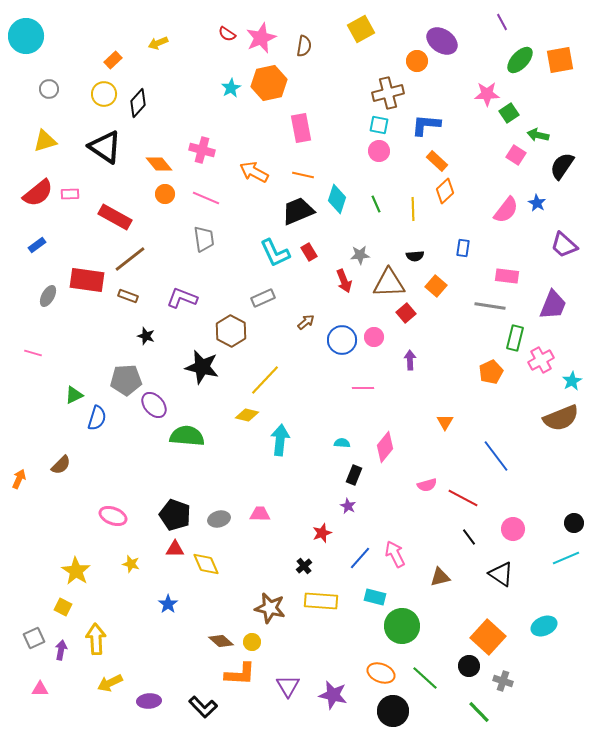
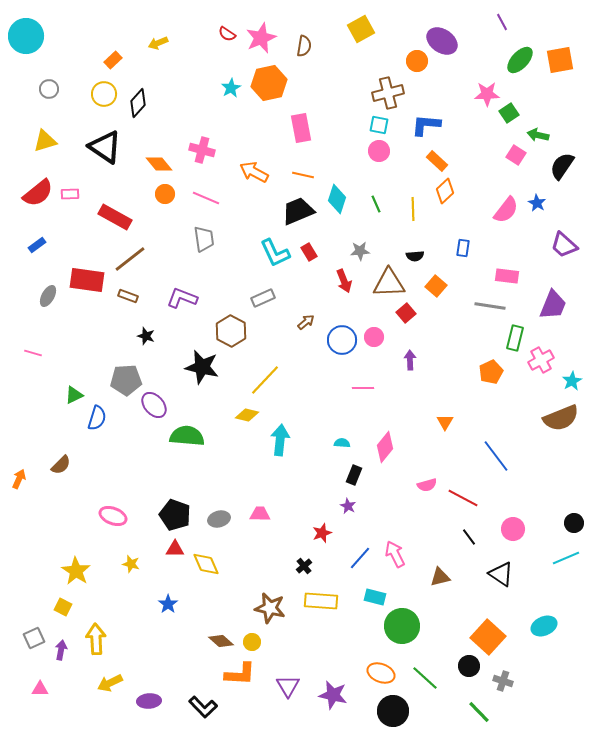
gray star at (360, 255): moved 4 px up
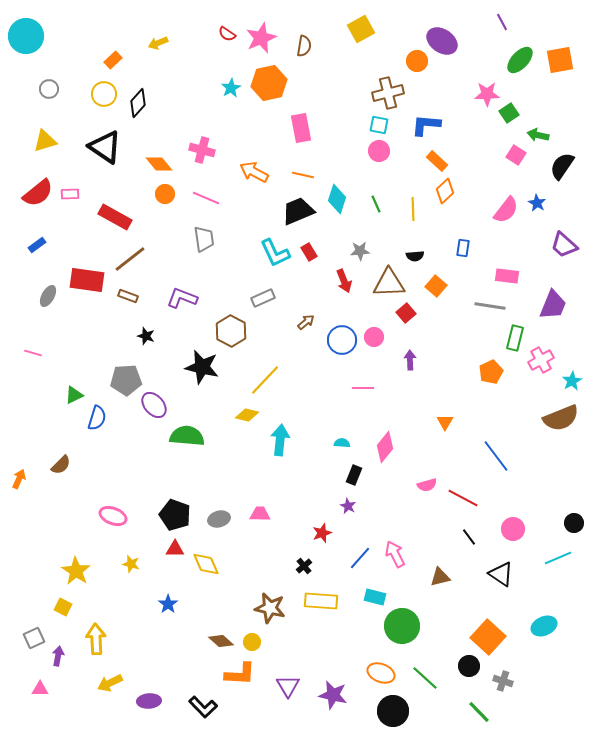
cyan line at (566, 558): moved 8 px left
purple arrow at (61, 650): moved 3 px left, 6 px down
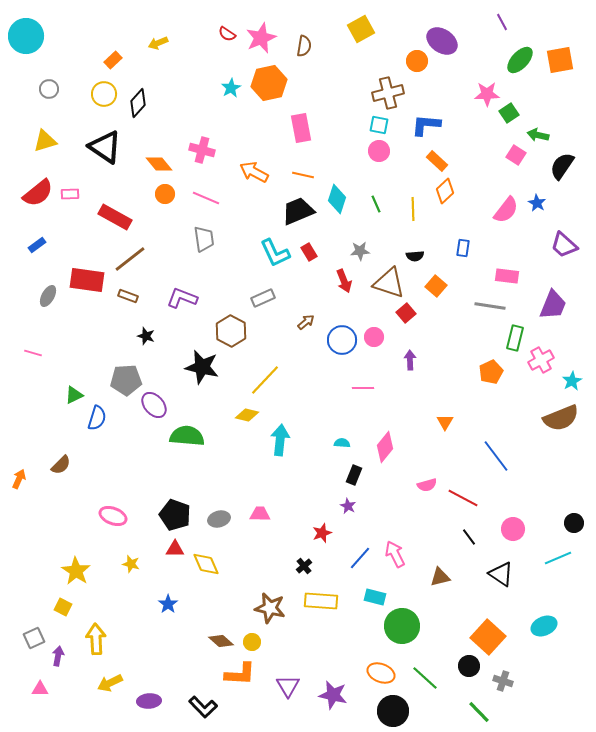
brown triangle at (389, 283): rotated 20 degrees clockwise
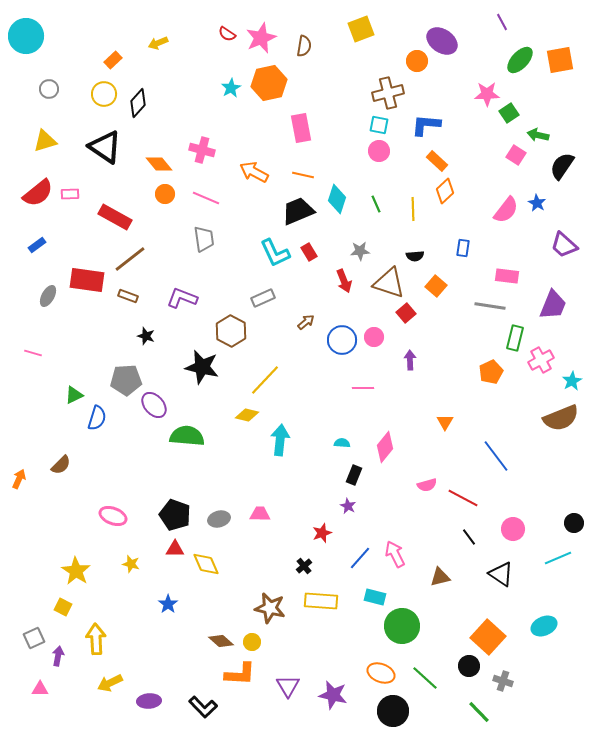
yellow square at (361, 29): rotated 8 degrees clockwise
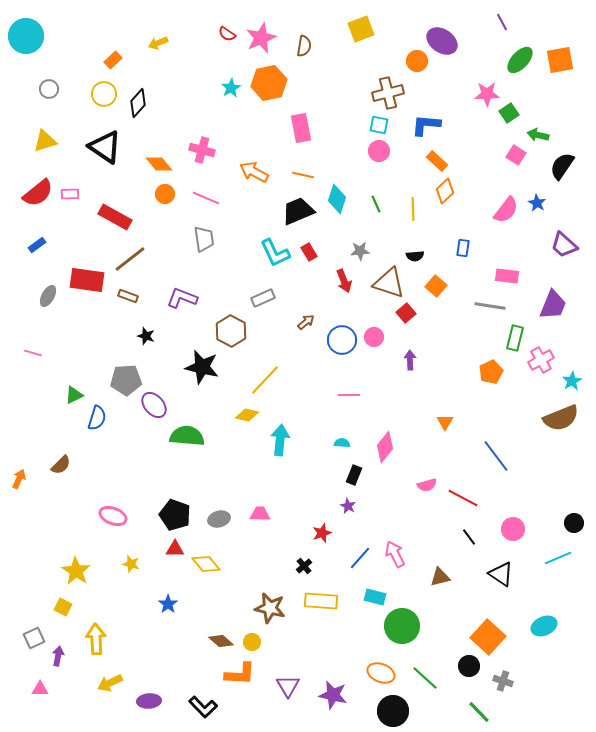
pink line at (363, 388): moved 14 px left, 7 px down
yellow diamond at (206, 564): rotated 16 degrees counterclockwise
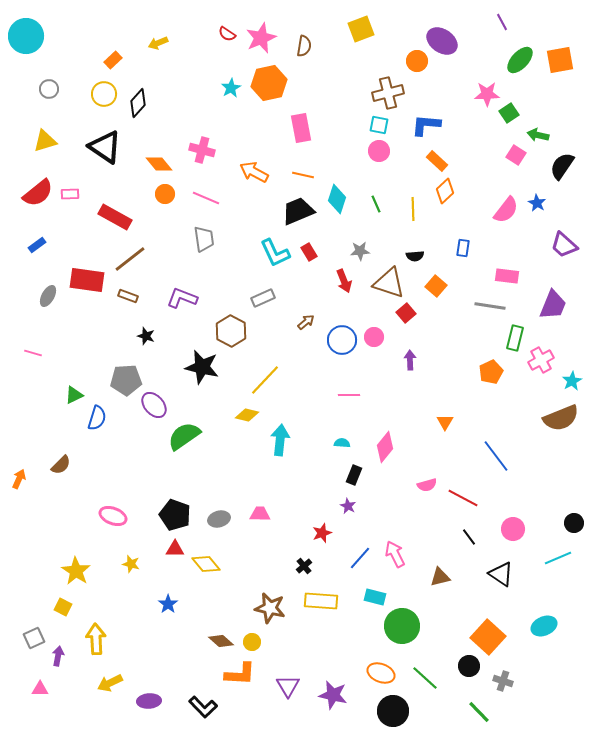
green semicircle at (187, 436): moved 3 px left; rotated 40 degrees counterclockwise
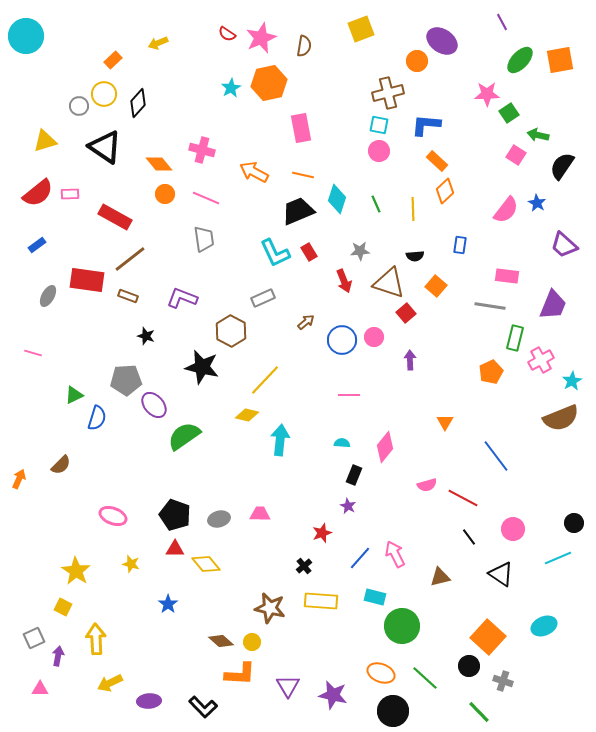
gray circle at (49, 89): moved 30 px right, 17 px down
blue rectangle at (463, 248): moved 3 px left, 3 px up
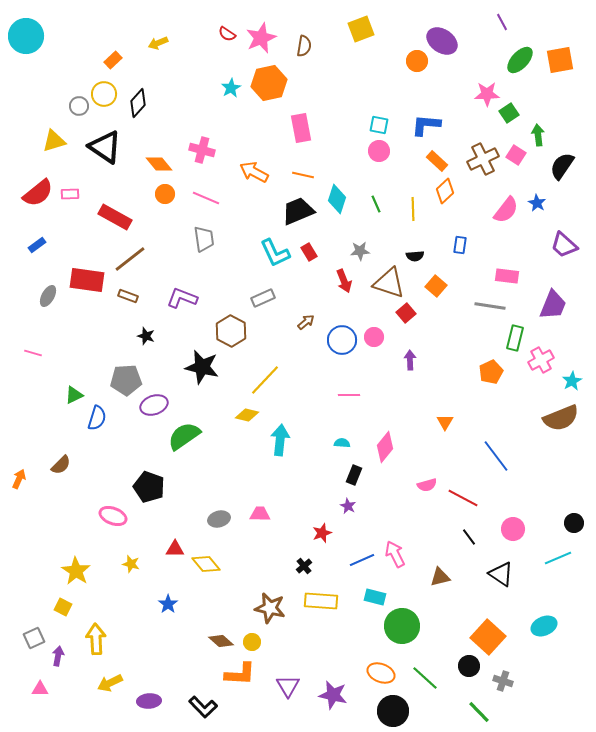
brown cross at (388, 93): moved 95 px right, 66 px down; rotated 12 degrees counterclockwise
green arrow at (538, 135): rotated 70 degrees clockwise
yellow triangle at (45, 141): moved 9 px right
purple ellipse at (154, 405): rotated 68 degrees counterclockwise
black pentagon at (175, 515): moved 26 px left, 28 px up
blue line at (360, 558): moved 2 px right, 2 px down; rotated 25 degrees clockwise
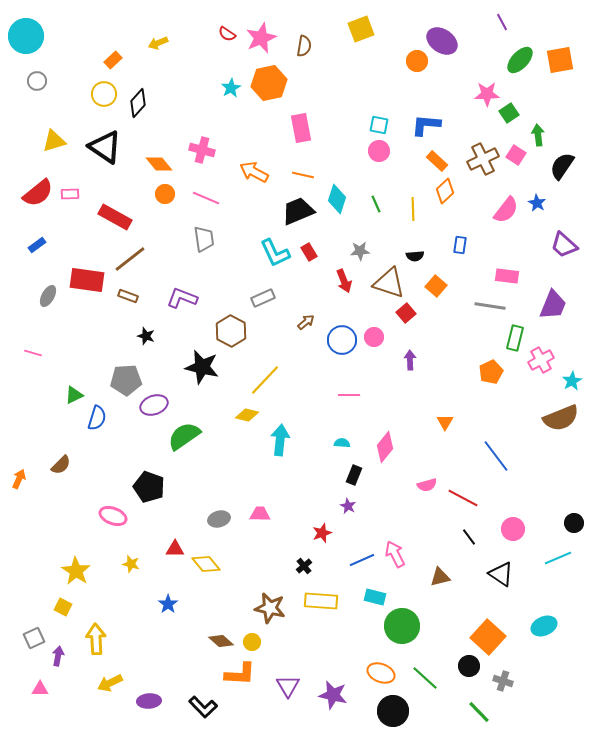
gray circle at (79, 106): moved 42 px left, 25 px up
